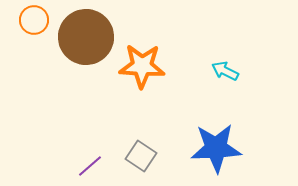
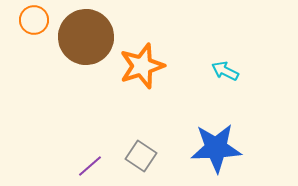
orange star: rotated 21 degrees counterclockwise
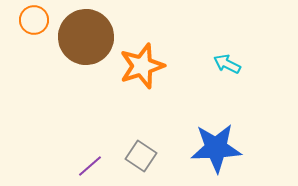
cyan arrow: moved 2 px right, 7 px up
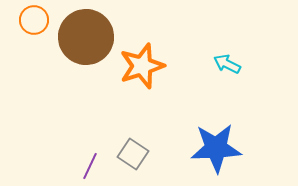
gray square: moved 8 px left, 2 px up
purple line: rotated 24 degrees counterclockwise
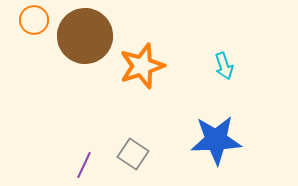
brown circle: moved 1 px left, 1 px up
cyan arrow: moved 3 px left, 2 px down; rotated 136 degrees counterclockwise
blue star: moved 8 px up
purple line: moved 6 px left, 1 px up
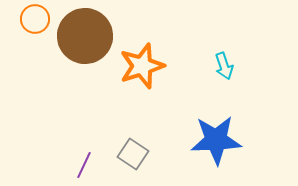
orange circle: moved 1 px right, 1 px up
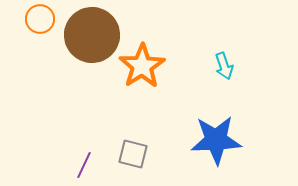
orange circle: moved 5 px right
brown circle: moved 7 px right, 1 px up
orange star: rotated 15 degrees counterclockwise
gray square: rotated 20 degrees counterclockwise
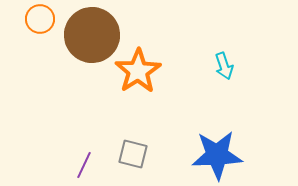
orange star: moved 4 px left, 5 px down
blue star: moved 1 px right, 15 px down
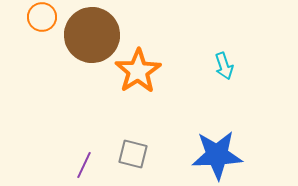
orange circle: moved 2 px right, 2 px up
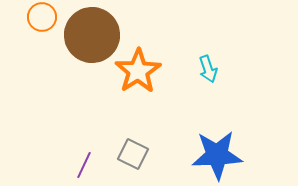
cyan arrow: moved 16 px left, 3 px down
gray square: rotated 12 degrees clockwise
